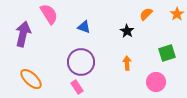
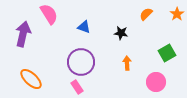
black star: moved 6 px left, 2 px down; rotated 24 degrees counterclockwise
green square: rotated 12 degrees counterclockwise
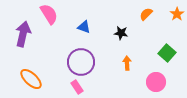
green square: rotated 18 degrees counterclockwise
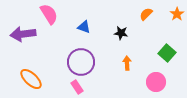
purple arrow: rotated 110 degrees counterclockwise
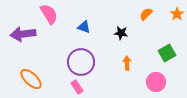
green square: rotated 18 degrees clockwise
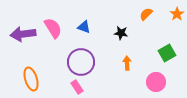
pink semicircle: moved 4 px right, 14 px down
orange ellipse: rotated 30 degrees clockwise
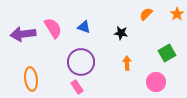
orange ellipse: rotated 10 degrees clockwise
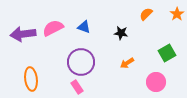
pink semicircle: rotated 85 degrees counterclockwise
orange arrow: rotated 120 degrees counterclockwise
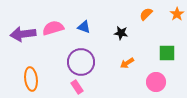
pink semicircle: rotated 10 degrees clockwise
green square: rotated 30 degrees clockwise
